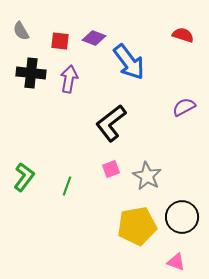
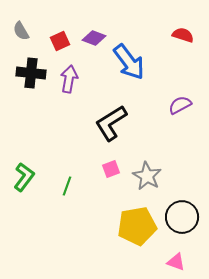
red square: rotated 30 degrees counterclockwise
purple semicircle: moved 4 px left, 2 px up
black L-shape: rotated 6 degrees clockwise
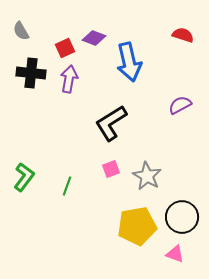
red square: moved 5 px right, 7 px down
blue arrow: rotated 24 degrees clockwise
pink triangle: moved 1 px left, 8 px up
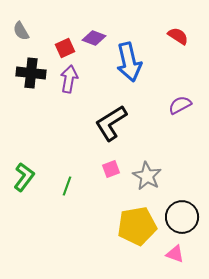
red semicircle: moved 5 px left, 1 px down; rotated 15 degrees clockwise
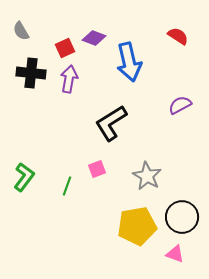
pink square: moved 14 px left
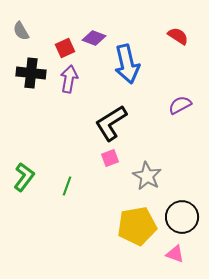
blue arrow: moved 2 px left, 2 px down
pink square: moved 13 px right, 11 px up
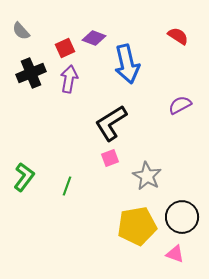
gray semicircle: rotated 12 degrees counterclockwise
black cross: rotated 28 degrees counterclockwise
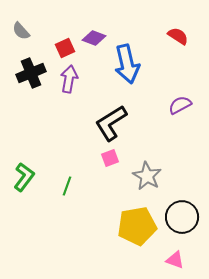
pink triangle: moved 6 px down
